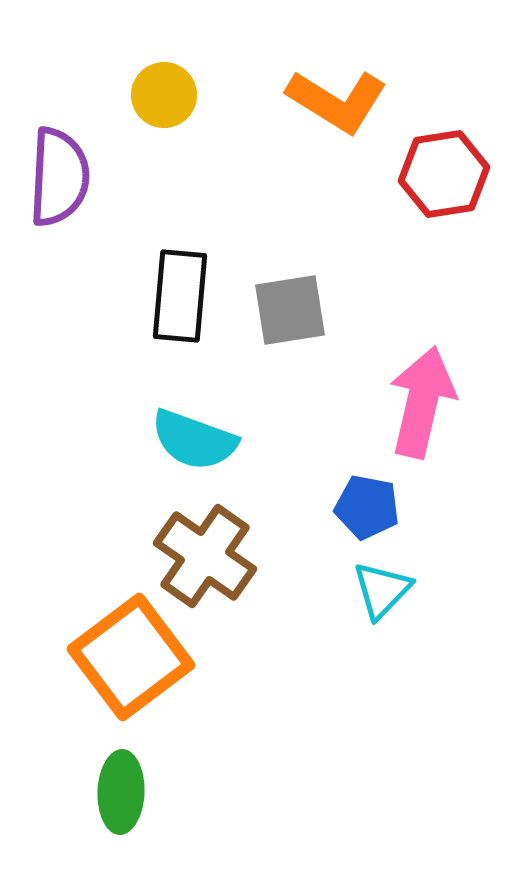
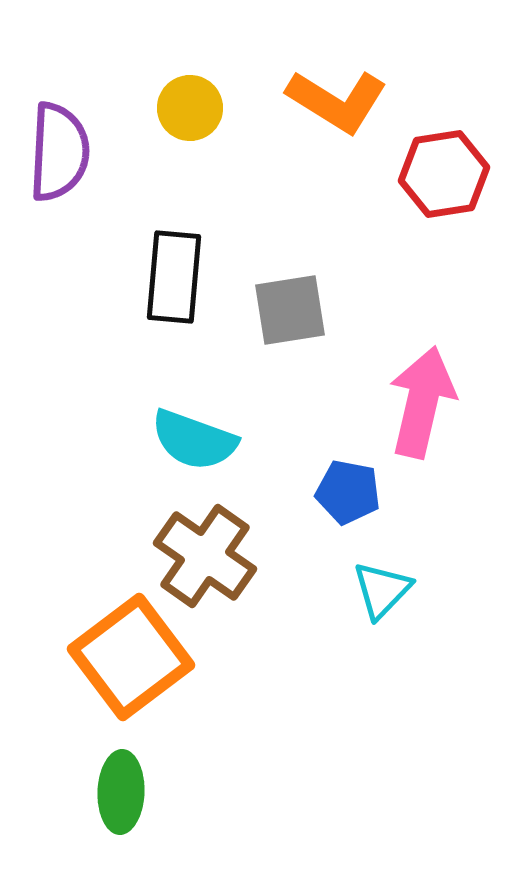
yellow circle: moved 26 px right, 13 px down
purple semicircle: moved 25 px up
black rectangle: moved 6 px left, 19 px up
blue pentagon: moved 19 px left, 15 px up
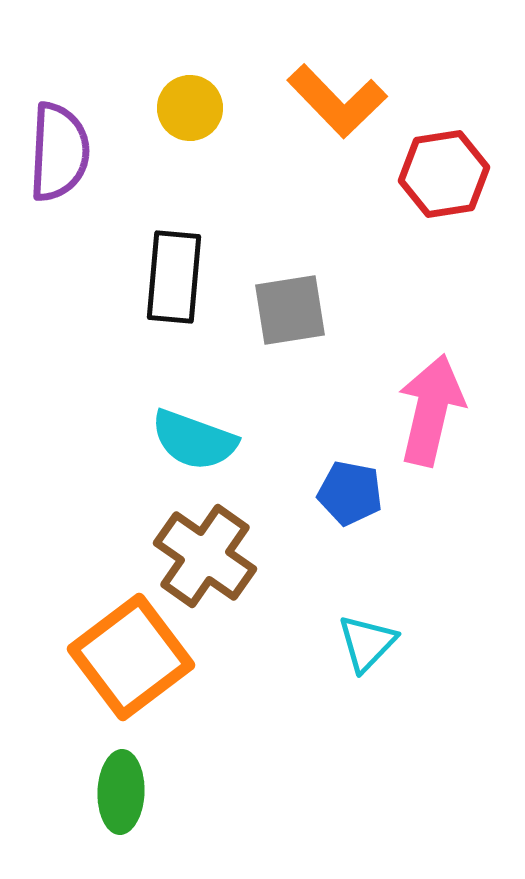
orange L-shape: rotated 14 degrees clockwise
pink arrow: moved 9 px right, 8 px down
blue pentagon: moved 2 px right, 1 px down
cyan triangle: moved 15 px left, 53 px down
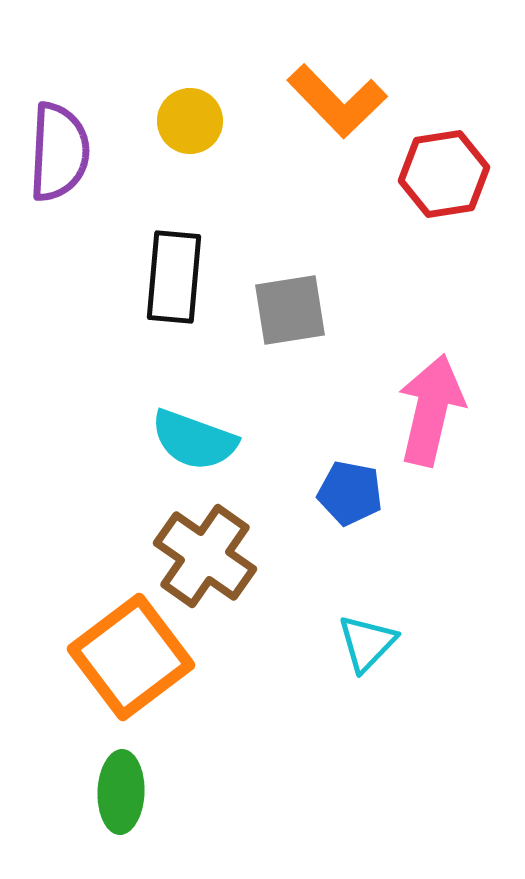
yellow circle: moved 13 px down
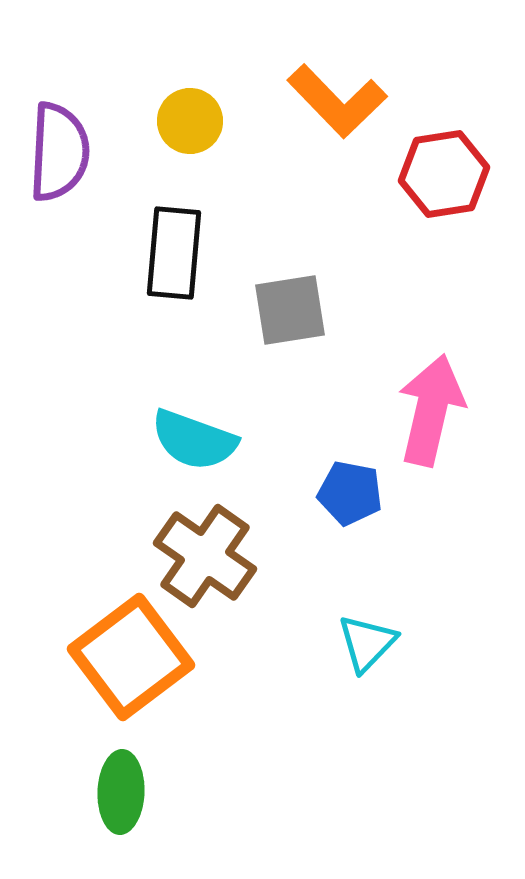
black rectangle: moved 24 px up
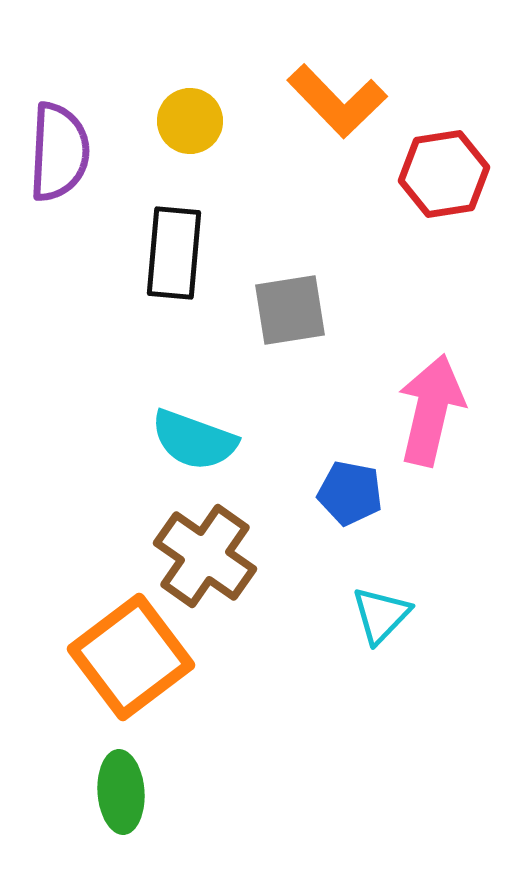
cyan triangle: moved 14 px right, 28 px up
green ellipse: rotated 6 degrees counterclockwise
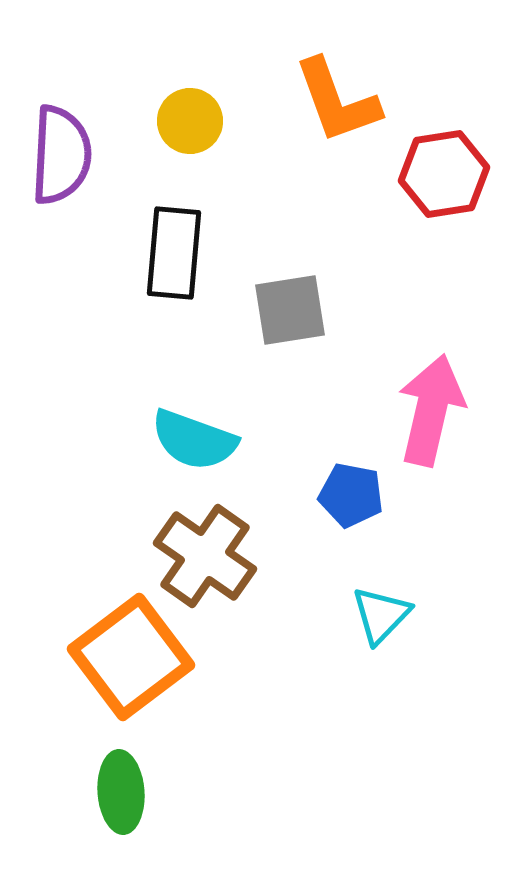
orange L-shape: rotated 24 degrees clockwise
purple semicircle: moved 2 px right, 3 px down
blue pentagon: moved 1 px right, 2 px down
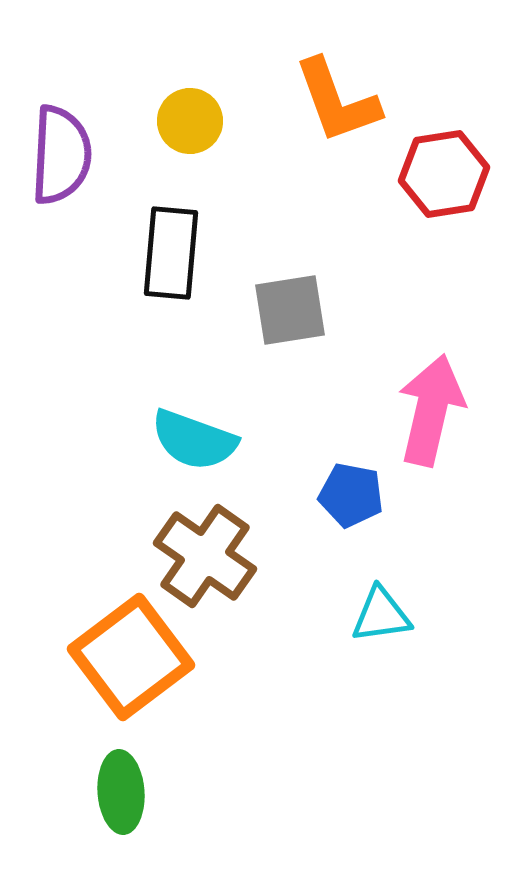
black rectangle: moved 3 px left
cyan triangle: rotated 38 degrees clockwise
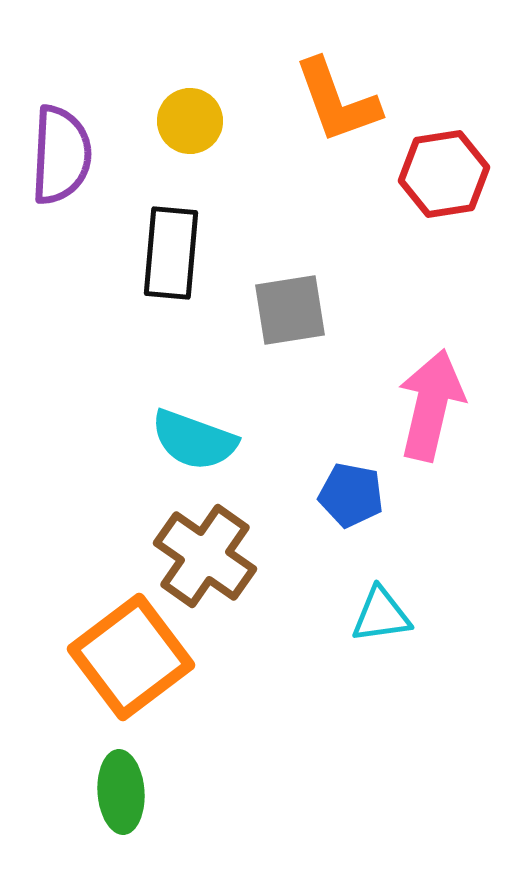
pink arrow: moved 5 px up
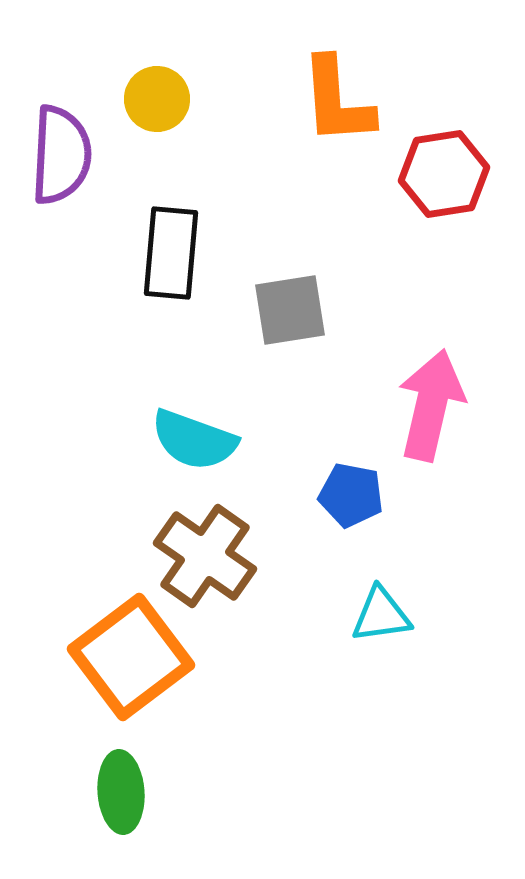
orange L-shape: rotated 16 degrees clockwise
yellow circle: moved 33 px left, 22 px up
